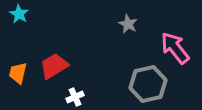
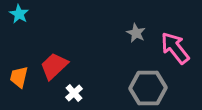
gray star: moved 8 px right, 9 px down
red trapezoid: rotated 12 degrees counterclockwise
orange trapezoid: moved 1 px right, 4 px down
gray hexagon: moved 4 px down; rotated 12 degrees clockwise
white cross: moved 1 px left, 4 px up; rotated 18 degrees counterclockwise
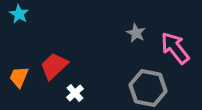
orange trapezoid: rotated 10 degrees clockwise
gray hexagon: rotated 12 degrees clockwise
white cross: moved 1 px right
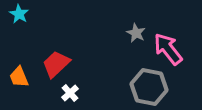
pink arrow: moved 7 px left, 1 px down
red trapezoid: moved 2 px right, 2 px up
orange trapezoid: rotated 45 degrees counterclockwise
gray hexagon: moved 1 px right, 1 px up
white cross: moved 5 px left
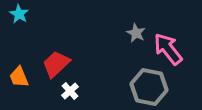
white cross: moved 2 px up
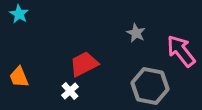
pink arrow: moved 13 px right, 2 px down
red trapezoid: moved 28 px right; rotated 16 degrees clockwise
gray hexagon: moved 1 px right, 1 px up
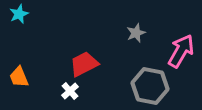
cyan star: rotated 18 degrees clockwise
gray star: rotated 24 degrees clockwise
pink arrow: rotated 68 degrees clockwise
